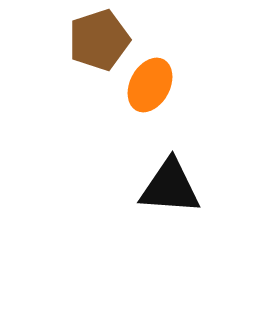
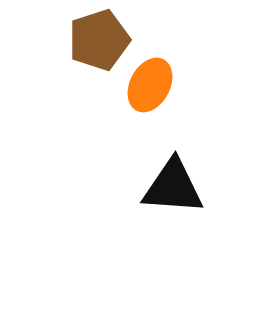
black triangle: moved 3 px right
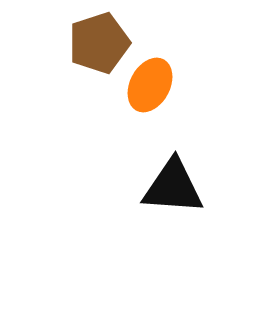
brown pentagon: moved 3 px down
